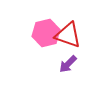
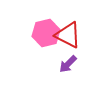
red triangle: rotated 8 degrees clockwise
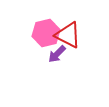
purple arrow: moved 11 px left, 10 px up
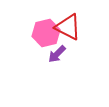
red triangle: moved 8 px up
